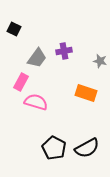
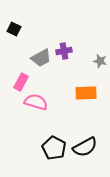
gray trapezoid: moved 4 px right; rotated 25 degrees clockwise
orange rectangle: rotated 20 degrees counterclockwise
black semicircle: moved 2 px left, 1 px up
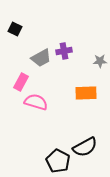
black square: moved 1 px right
gray star: rotated 16 degrees counterclockwise
black pentagon: moved 4 px right, 13 px down
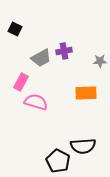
black semicircle: moved 2 px left, 1 px up; rotated 25 degrees clockwise
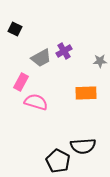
purple cross: rotated 21 degrees counterclockwise
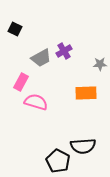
gray star: moved 3 px down
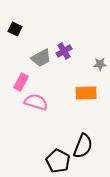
black semicircle: rotated 65 degrees counterclockwise
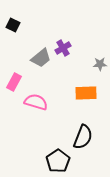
black square: moved 2 px left, 4 px up
purple cross: moved 1 px left, 3 px up
gray trapezoid: rotated 10 degrees counterclockwise
pink rectangle: moved 7 px left
black semicircle: moved 9 px up
black pentagon: rotated 10 degrees clockwise
